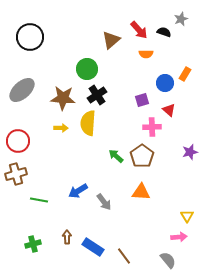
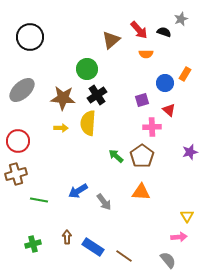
brown line: rotated 18 degrees counterclockwise
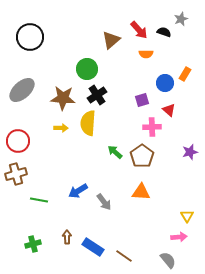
green arrow: moved 1 px left, 4 px up
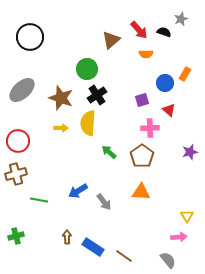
brown star: moved 2 px left; rotated 15 degrees clockwise
pink cross: moved 2 px left, 1 px down
green arrow: moved 6 px left
green cross: moved 17 px left, 8 px up
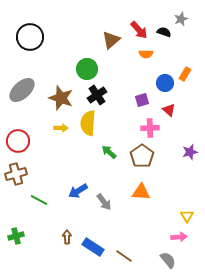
green line: rotated 18 degrees clockwise
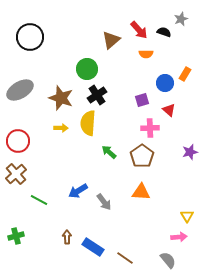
gray ellipse: moved 2 px left; rotated 12 degrees clockwise
brown cross: rotated 25 degrees counterclockwise
brown line: moved 1 px right, 2 px down
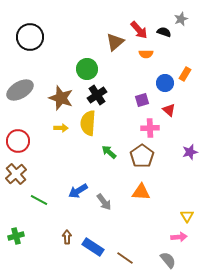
brown triangle: moved 4 px right, 2 px down
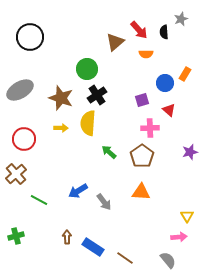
black semicircle: rotated 112 degrees counterclockwise
red circle: moved 6 px right, 2 px up
